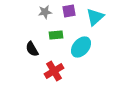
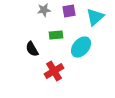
gray star: moved 1 px left, 2 px up
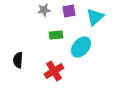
black semicircle: moved 14 px left, 11 px down; rotated 35 degrees clockwise
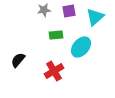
black semicircle: rotated 35 degrees clockwise
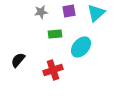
gray star: moved 3 px left, 2 px down
cyan triangle: moved 1 px right, 4 px up
green rectangle: moved 1 px left, 1 px up
red cross: moved 1 px left, 1 px up; rotated 12 degrees clockwise
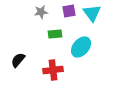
cyan triangle: moved 4 px left; rotated 24 degrees counterclockwise
red cross: rotated 12 degrees clockwise
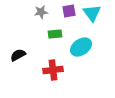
cyan ellipse: rotated 15 degrees clockwise
black semicircle: moved 5 px up; rotated 21 degrees clockwise
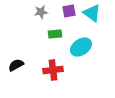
cyan triangle: rotated 18 degrees counterclockwise
black semicircle: moved 2 px left, 10 px down
